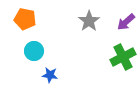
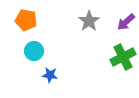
orange pentagon: moved 1 px right, 1 px down
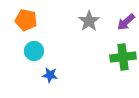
green cross: rotated 20 degrees clockwise
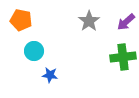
orange pentagon: moved 5 px left
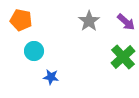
purple arrow: rotated 96 degrees counterclockwise
green cross: rotated 35 degrees counterclockwise
blue star: moved 1 px right, 2 px down
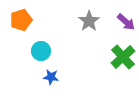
orange pentagon: rotated 30 degrees counterclockwise
cyan circle: moved 7 px right
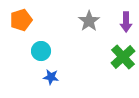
purple arrow: rotated 48 degrees clockwise
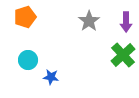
orange pentagon: moved 4 px right, 3 px up
cyan circle: moved 13 px left, 9 px down
green cross: moved 2 px up
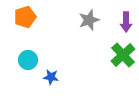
gray star: moved 1 px up; rotated 15 degrees clockwise
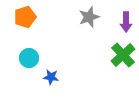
gray star: moved 3 px up
cyan circle: moved 1 px right, 2 px up
